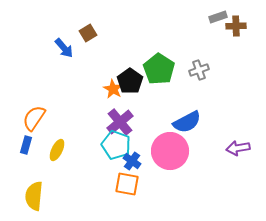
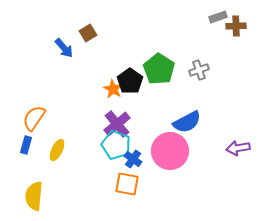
purple cross: moved 3 px left, 2 px down
blue cross: moved 1 px right, 2 px up
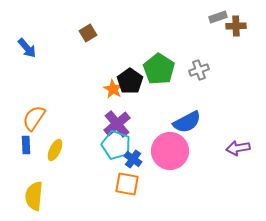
blue arrow: moved 37 px left
blue rectangle: rotated 18 degrees counterclockwise
yellow ellipse: moved 2 px left
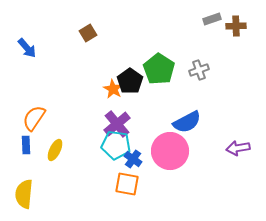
gray rectangle: moved 6 px left, 2 px down
cyan pentagon: rotated 12 degrees counterclockwise
yellow semicircle: moved 10 px left, 2 px up
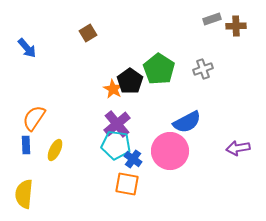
gray cross: moved 4 px right, 1 px up
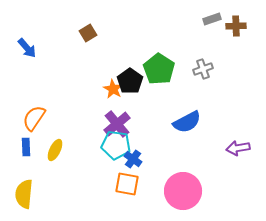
blue rectangle: moved 2 px down
pink circle: moved 13 px right, 40 px down
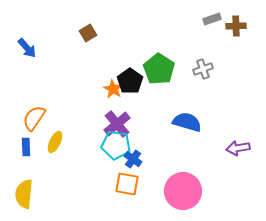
blue semicircle: rotated 136 degrees counterclockwise
yellow ellipse: moved 8 px up
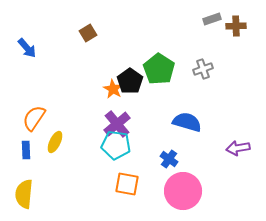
blue rectangle: moved 3 px down
blue cross: moved 36 px right
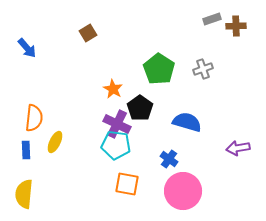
black pentagon: moved 10 px right, 27 px down
orange semicircle: rotated 152 degrees clockwise
purple cross: rotated 24 degrees counterclockwise
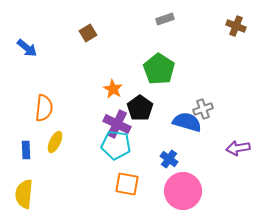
gray rectangle: moved 47 px left
brown cross: rotated 24 degrees clockwise
blue arrow: rotated 10 degrees counterclockwise
gray cross: moved 40 px down
orange semicircle: moved 10 px right, 10 px up
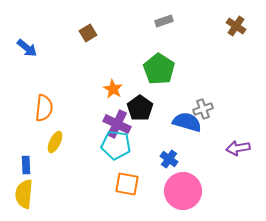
gray rectangle: moved 1 px left, 2 px down
brown cross: rotated 12 degrees clockwise
blue rectangle: moved 15 px down
